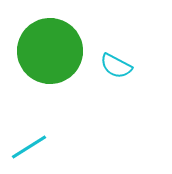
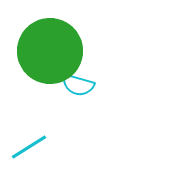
cyan semicircle: moved 38 px left, 19 px down; rotated 12 degrees counterclockwise
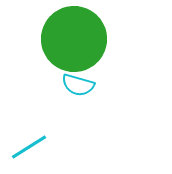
green circle: moved 24 px right, 12 px up
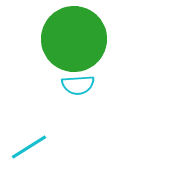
cyan semicircle: rotated 20 degrees counterclockwise
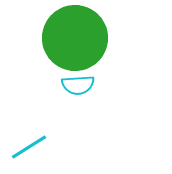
green circle: moved 1 px right, 1 px up
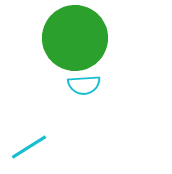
cyan semicircle: moved 6 px right
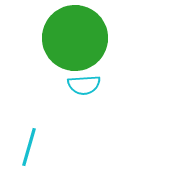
cyan line: rotated 42 degrees counterclockwise
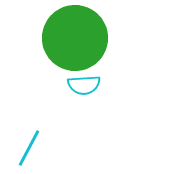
cyan line: moved 1 px down; rotated 12 degrees clockwise
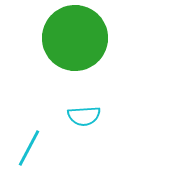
cyan semicircle: moved 31 px down
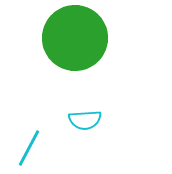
cyan semicircle: moved 1 px right, 4 px down
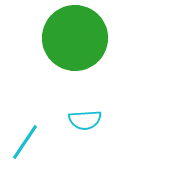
cyan line: moved 4 px left, 6 px up; rotated 6 degrees clockwise
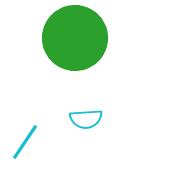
cyan semicircle: moved 1 px right, 1 px up
